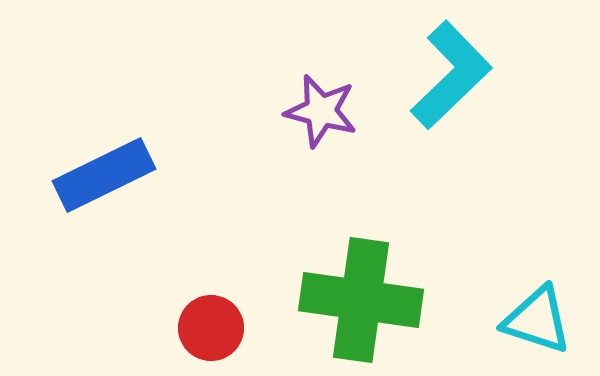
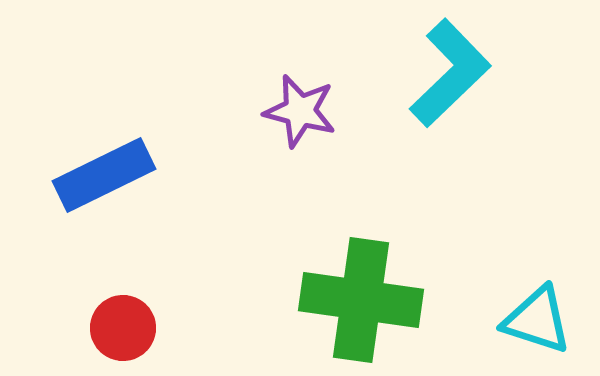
cyan L-shape: moved 1 px left, 2 px up
purple star: moved 21 px left
red circle: moved 88 px left
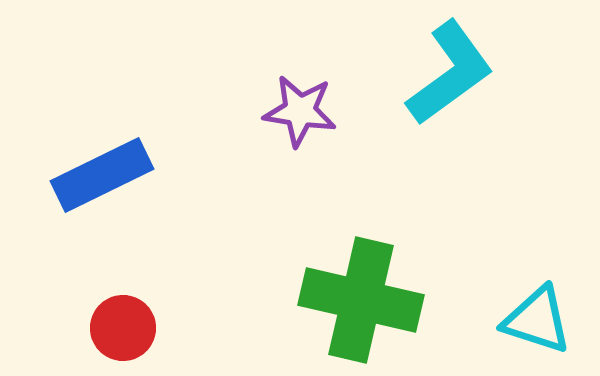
cyan L-shape: rotated 8 degrees clockwise
purple star: rotated 6 degrees counterclockwise
blue rectangle: moved 2 px left
green cross: rotated 5 degrees clockwise
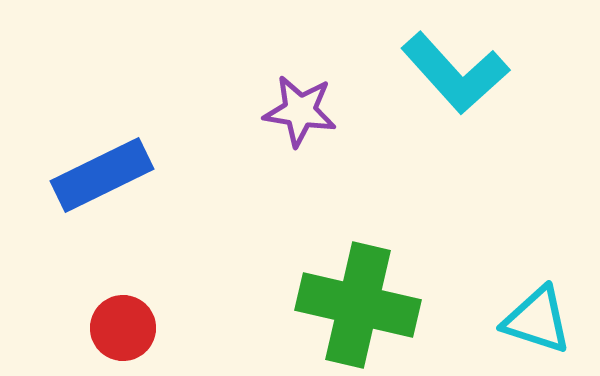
cyan L-shape: moved 5 px right; rotated 84 degrees clockwise
green cross: moved 3 px left, 5 px down
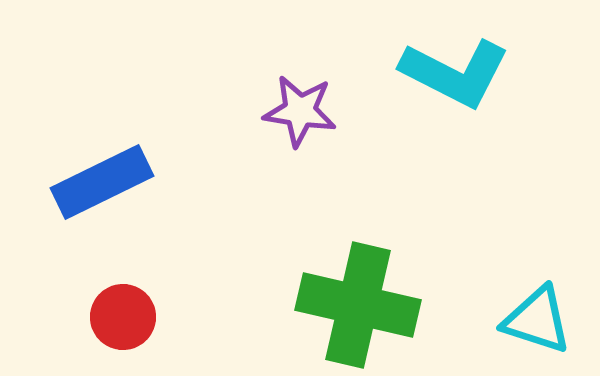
cyan L-shape: rotated 21 degrees counterclockwise
blue rectangle: moved 7 px down
red circle: moved 11 px up
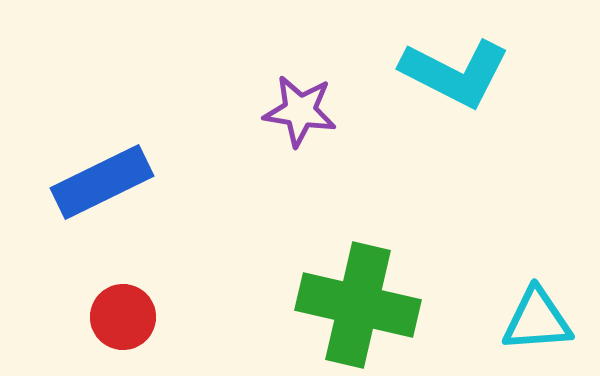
cyan triangle: rotated 22 degrees counterclockwise
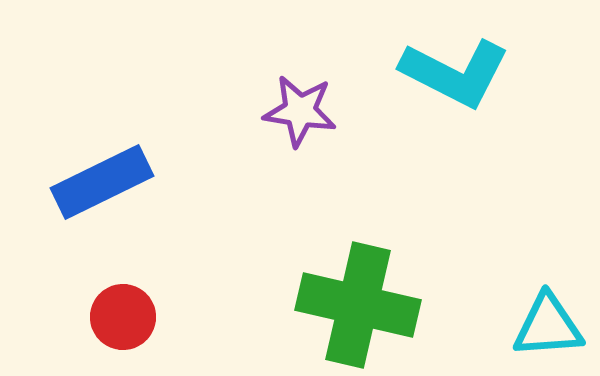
cyan triangle: moved 11 px right, 6 px down
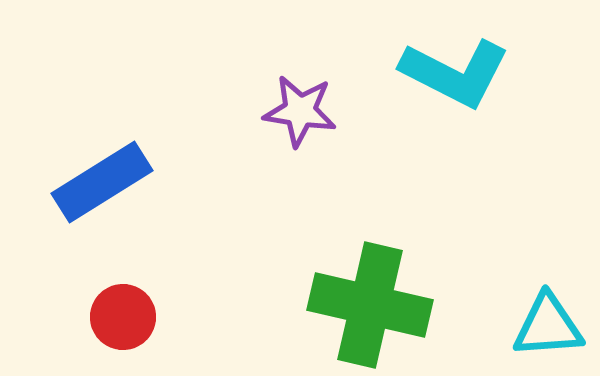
blue rectangle: rotated 6 degrees counterclockwise
green cross: moved 12 px right
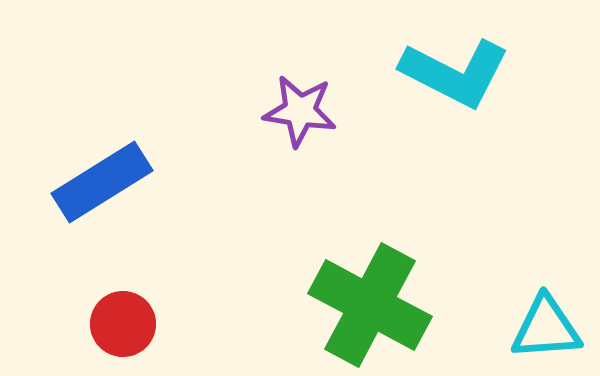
green cross: rotated 15 degrees clockwise
red circle: moved 7 px down
cyan triangle: moved 2 px left, 2 px down
